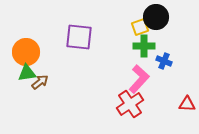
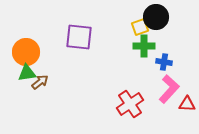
blue cross: moved 1 px down; rotated 14 degrees counterclockwise
pink L-shape: moved 30 px right, 10 px down
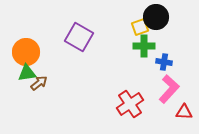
purple square: rotated 24 degrees clockwise
brown arrow: moved 1 px left, 1 px down
red triangle: moved 3 px left, 8 px down
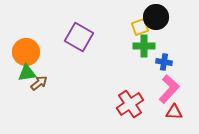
red triangle: moved 10 px left
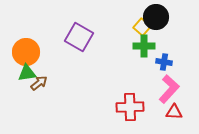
yellow square: moved 2 px right; rotated 30 degrees counterclockwise
red cross: moved 3 px down; rotated 32 degrees clockwise
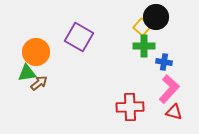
orange circle: moved 10 px right
red triangle: rotated 12 degrees clockwise
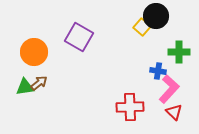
black circle: moved 1 px up
green cross: moved 35 px right, 6 px down
orange circle: moved 2 px left
blue cross: moved 6 px left, 9 px down
green triangle: moved 2 px left, 14 px down
red triangle: rotated 30 degrees clockwise
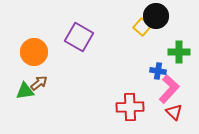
green triangle: moved 4 px down
